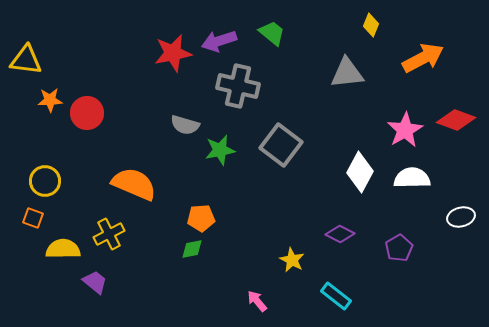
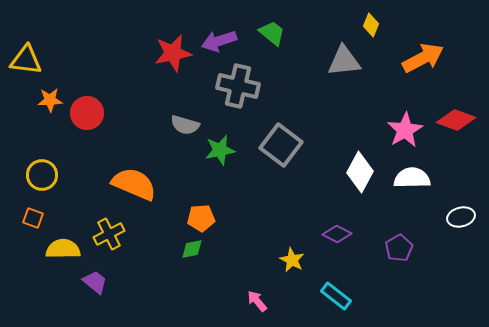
gray triangle: moved 3 px left, 12 px up
yellow circle: moved 3 px left, 6 px up
purple diamond: moved 3 px left
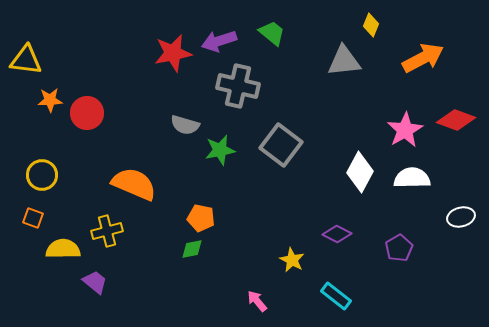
orange pentagon: rotated 16 degrees clockwise
yellow cross: moved 2 px left, 3 px up; rotated 12 degrees clockwise
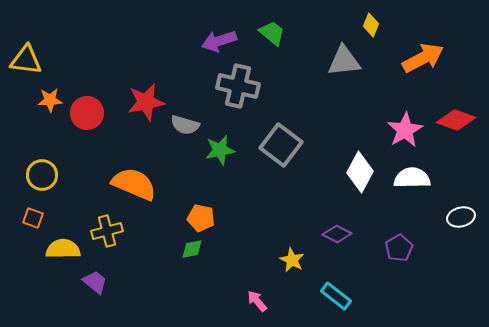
red star: moved 27 px left, 49 px down
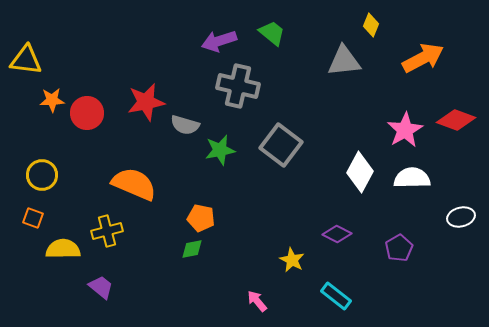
orange star: moved 2 px right
purple trapezoid: moved 6 px right, 5 px down
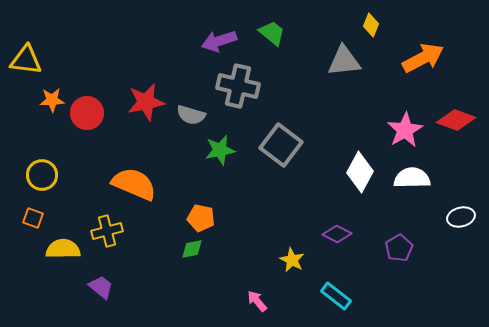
gray semicircle: moved 6 px right, 10 px up
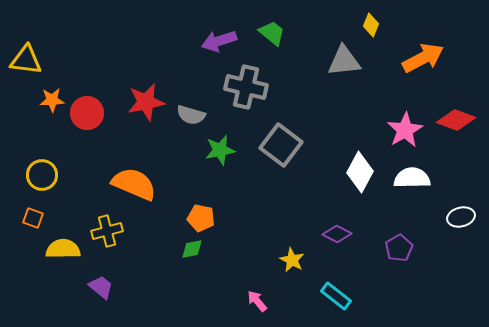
gray cross: moved 8 px right, 1 px down
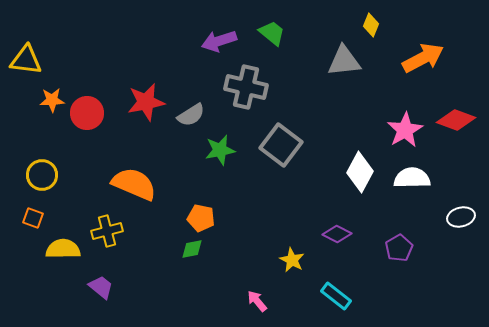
gray semicircle: rotated 48 degrees counterclockwise
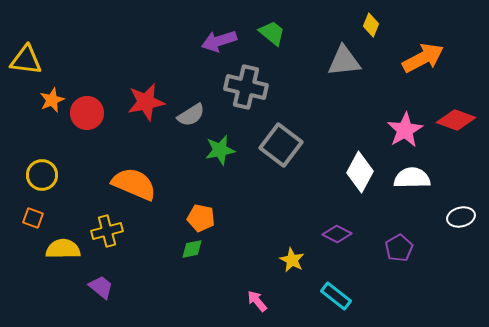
orange star: rotated 20 degrees counterclockwise
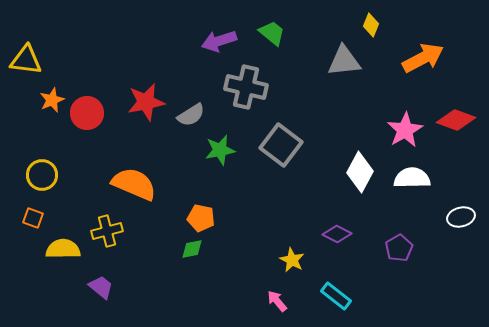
pink arrow: moved 20 px right
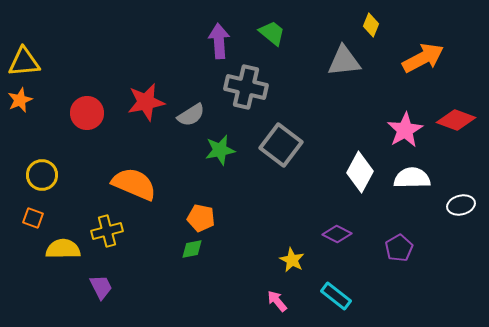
purple arrow: rotated 104 degrees clockwise
yellow triangle: moved 2 px left, 2 px down; rotated 12 degrees counterclockwise
orange star: moved 32 px left
white ellipse: moved 12 px up
purple trapezoid: rotated 24 degrees clockwise
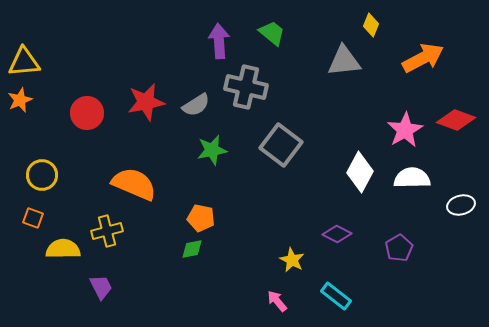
gray semicircle: moved 5 px right, 10 px up
green star: moved 8 px left
